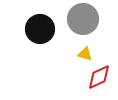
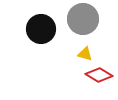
black circle: moved 1 px right
red diamond: moved 2 px up; rotated 56 degrees clockwise
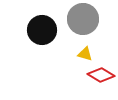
black circle: moved 1 px right, 1 px down
red diamond: moved 2 px right
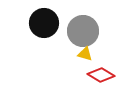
gray circle: moved 12 px down
black circle: moved 2 px right, 7 px up
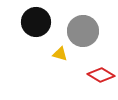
black circle: moved 8 px left, 1 px up
yellow triangle: moved 25 px left
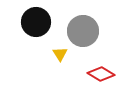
yellow triangle: rotated 42 degrees clockwise
red diamond: moved 1 px up
